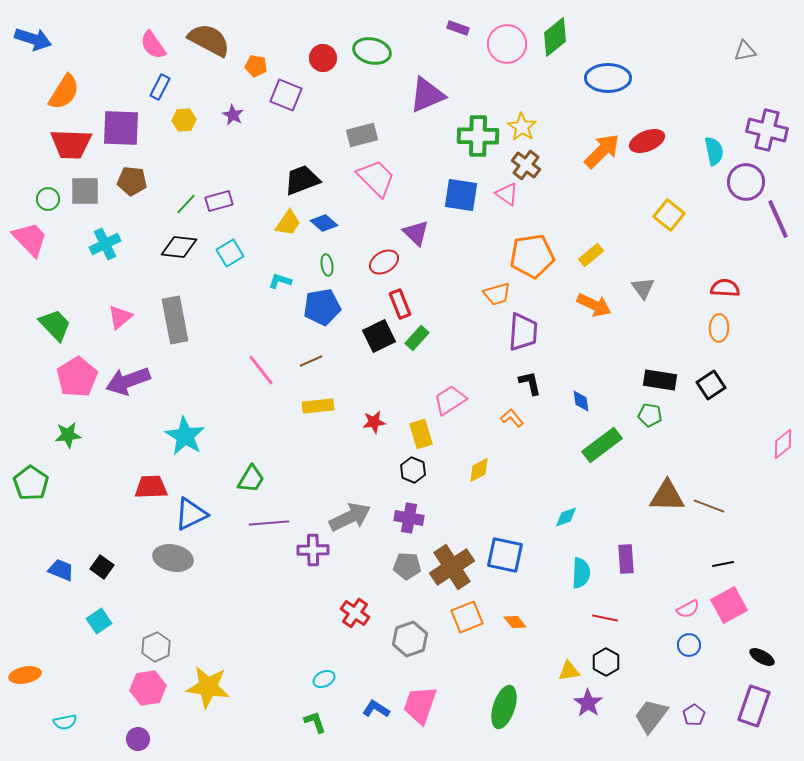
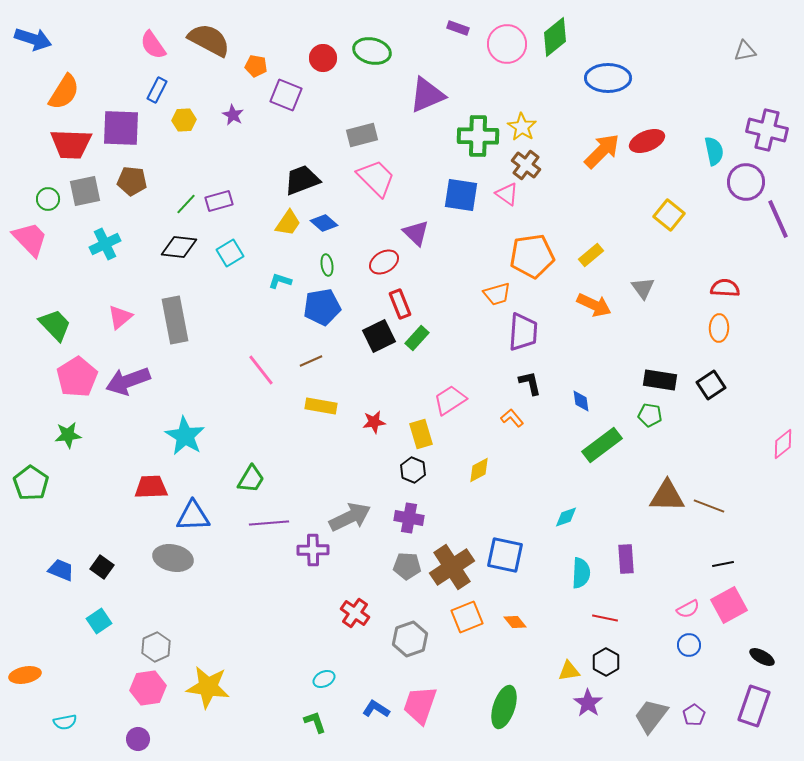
blue rectangle at (160, 87): moved 3 px left, 3 px down
gray square at (85, 191): rotated 12 degrees counterclockwise
yellow rectangle at (318, 406): moved 3 px right; rotated 16 degrees clockwise
blue triangle at (191, 514): moved 2 px right, 2 px down; rotated 24 degrees clockwise
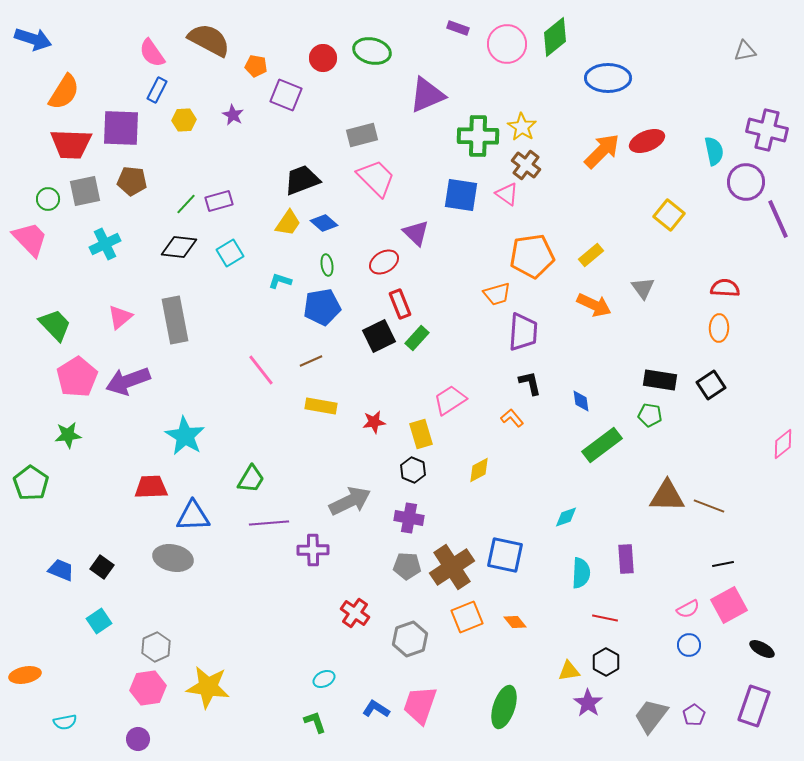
pink semicircle at (153, 45): moved 1 px left, 8 px down
gray arrow at (350, 517): moved 16 px up
black ellipse at (762, 657): moved 8 px up
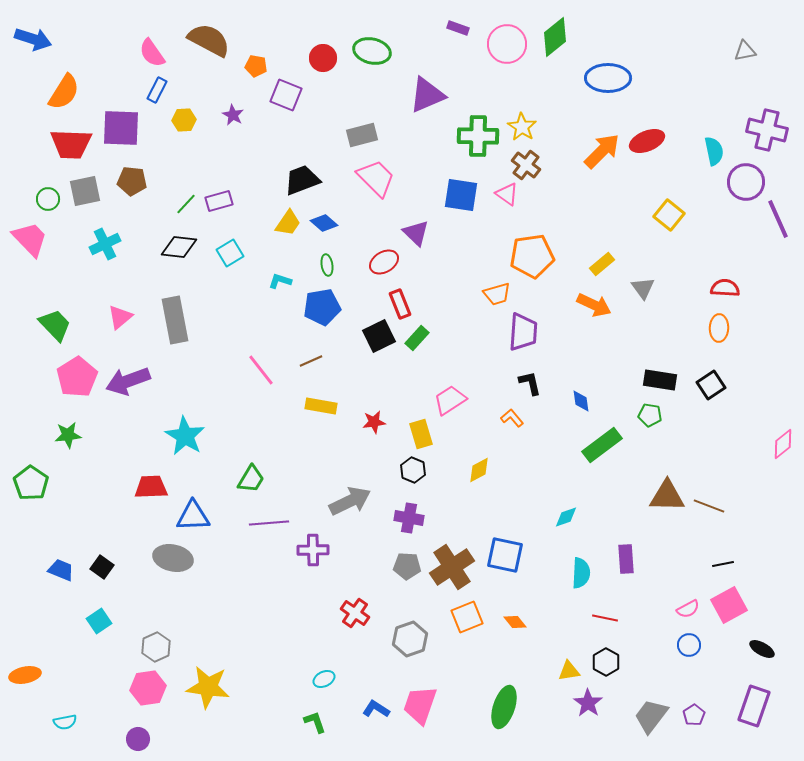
yellow rectangle at (591, 255): moved 11 px right, 9 px down
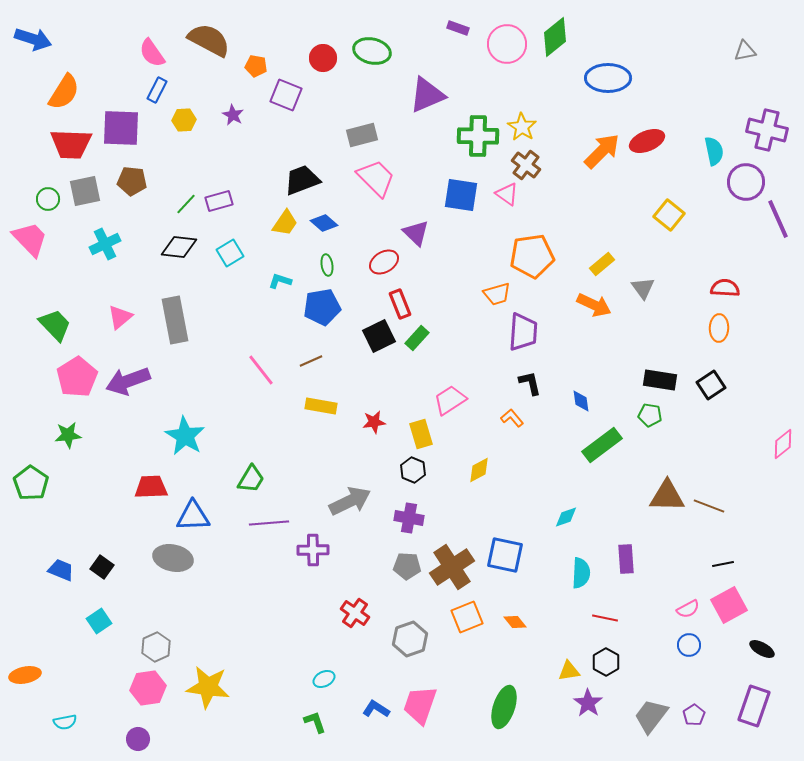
yellow trapezoid at (288, 223): moved 3 px left
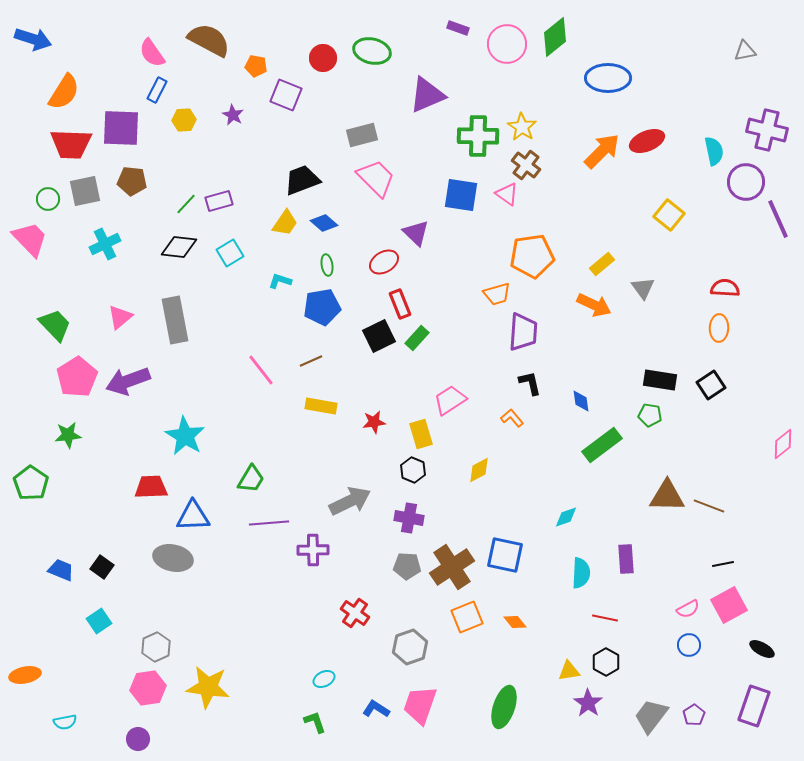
gray hexagon at (410, 639): moved 8 px down
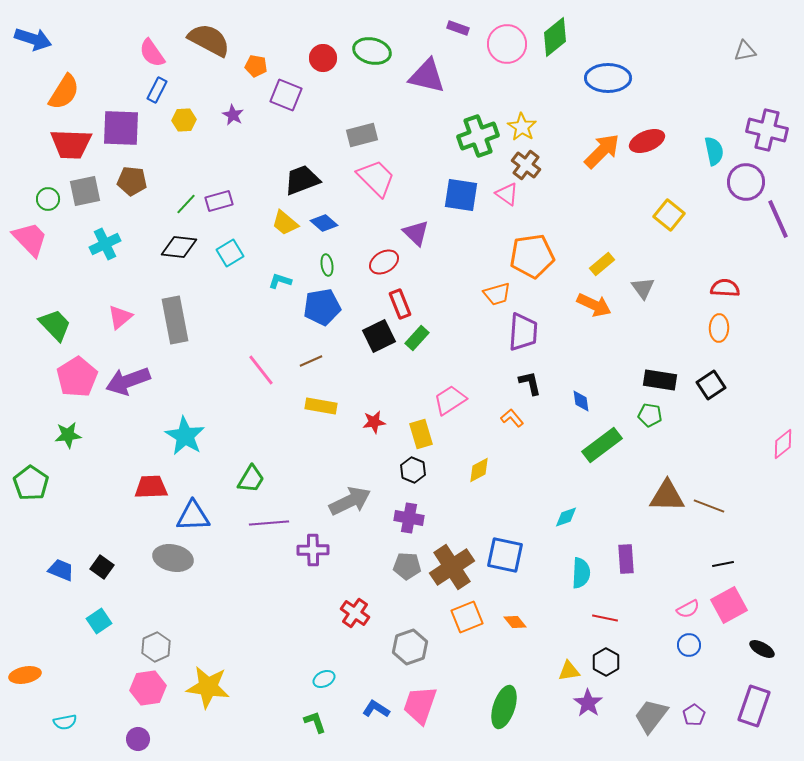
purple triangle at (427, 95): moved 19 px up; rotated 36 degrees clockwise
green cross at (478, 136): rotated 21 degrees counterclockwise
yellow trapezoid at (285, 223): rotated 96 degrees clockwise
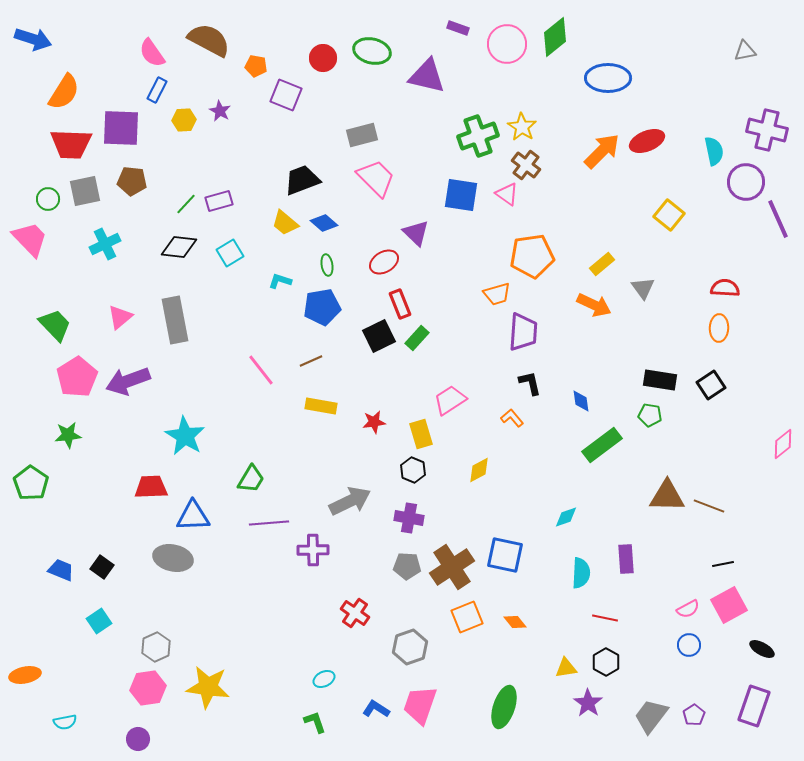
purple star at (233, 115): moved 13 px left, 4 px up
yellow triangle at (569, 671): moved 3 px left, 3 px up
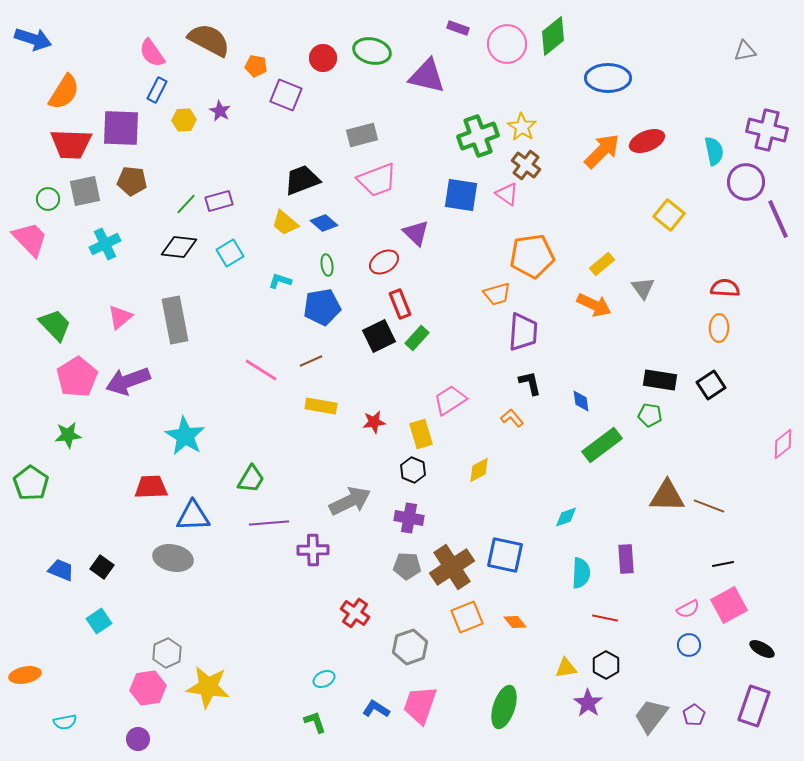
green diamond at (555, 37): moved 2 px left, 1 px up
pink trapezoid at (376, 178): moved 1 px right, 2 px down; rotated 114 degrees clockwise
pink line at (261, 370): rotated 20 degrees counterclockwise
gray hexagon at (156, 647): moved 11 px right, 6 px down
black hexagon at (606, 662): moved 3 px down
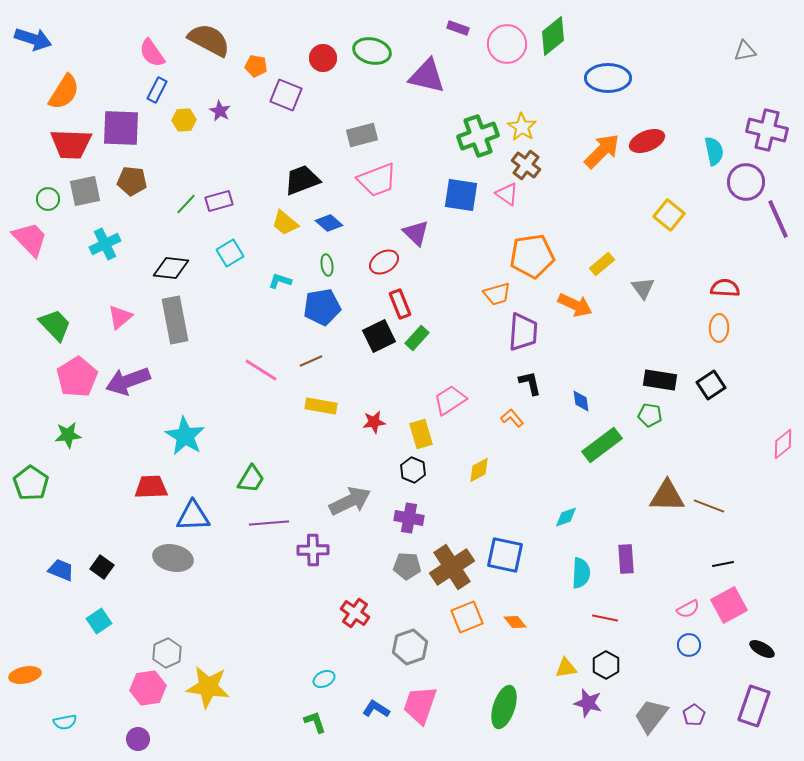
blue diamond at (324, 223): moved 5 px right
black diamond at (179, 247): moved 8 px left, 21 px down
orange arrow at (594, 305): moved 19 px left
purple star at (588, 703): rotated 20 degrees counterclockwise
